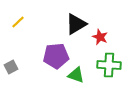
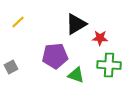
red star: moved 1 px down; rotated 21 degrees counterclockwise
purple pentagon: moved 1 px left
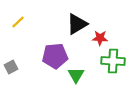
black triangle: moved 1 px right
green cross: moved 4 px right, 4 px up
green triangle: rotated 42 degrees clockwise
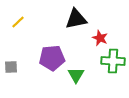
black triangle: moved 1 px left, 5 px up; rotated 20 degrees clockwise
red star: rotated 21 degrees clockwise
purple pentagon: moved 3 px left, 2 px down
gray square: rotated 24 degrees clockwise
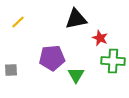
gray square: moved 3 px down
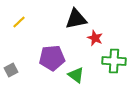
yellow line: moved 1 px right
red star: moved 5 px left
green cross: moved 1 px right
gray square: rotated 24 degrees counterclockwise
green triangle: rotated 24 degrees counterclockwise
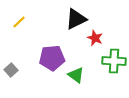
black triangle: rotated 15 degrees counterclockwise
gray square: rotated 16 degrees counterclockwise
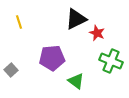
yellow line: rotated 64 degrees counterclockwise
red star: moved 2 px right, 5 px up
green cross: moved 3 px left; rotated 20 degrees clockwise
green triangle: moved 6 px down
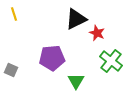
yellow line: moved 5 px left, 8 px up
green cross: rotated 15 degrees clockwise
gray square: rotated 24 degrees counterclockwise
green triangle: rotated 24 degrees clockwise
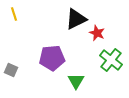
green cross: moved 1 px up
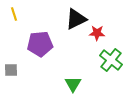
red star: rotated 21 degrees counterclockwise
purple pentagon: moved 12 px left, 14 px up
gray square: rotated 24 degrees counterclockwise
green triangle: moved 3 px left, 3 px down
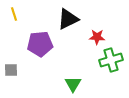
black triangle: moved 8 px left
red star: moved 4 px down
green cross: rotated 35 degrees clockwise
